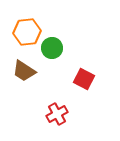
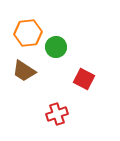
orange hexagon: moved 1 px right, 1 px down
green circle: moved 4 px right, 1 px up
red cross: rotated 10 degrees clockwise
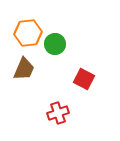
green circle: moved 1 px left, 3 px up
brown trapezoid: moved 2 px up; rotated 100 degrees counterclockwise
red cross: moved 1 px right, 1 px up
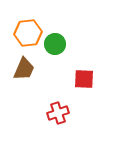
red square: rotated 25 degrees counterclockwise
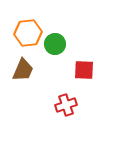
brown trapezoid: moved 1 px left, 1 px down
red square: moved 9 px up
red cross: moved 8 px right, 8 px up
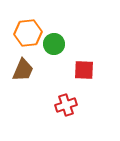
green circle: moved 1 px left
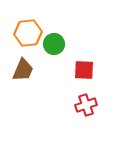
red cross: moved 20 px right
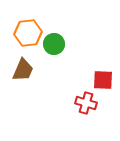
red square: moved 19 px right, 10 px down
red cross: moved 2 px up; rotated 35 degrees clockwise
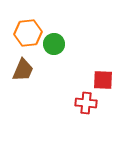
red cross: rotated 10 degrees counterclockwise
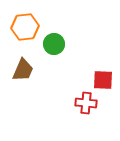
orange hexagon: moved 3 px left, 6 px up
